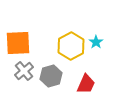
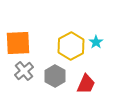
gray hexagon: moved 4 px right; rotated 15 degrees counterclockwise
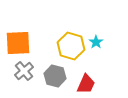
yellow hexagon: rotated 16 degrees counterclockwise
gray hexagon: rotated 15 degrees counterclockwise
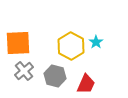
yellow hexagon: rotated 12 degrees clockwise
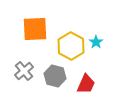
orange square: moved 17 px right, 14 px up
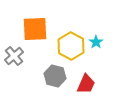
gray cross: moved 10 px left, 15 px up
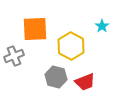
cyan star: moved 6 px right, 16 px up
gray cross: rotated 18 degrees clockwise
gray hexagon: moved 1 px right, 1 px down
red trapezoid: moved 1 px left, 2 px up; rotated 45 degrees clockwise
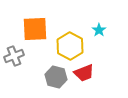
cyan star: moved 3 px left, 4 px down
yellow hexagon: moved 1 px left
red trapezoid: moved 1 px left, 9 px up
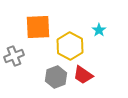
orange square: moved 3 px right, 2 px up
red trapezoid: moved 1 px left, 2 px down; rotated 55 degrees clockwise
gray hexagon: rotated 25 degrees clockwise
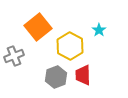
orange square: rotated 36 degrees counterclockwise
red trapezoid: rotated 55 degrees clockwise
